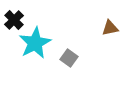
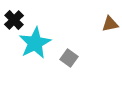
brown triangle: moved 4 px up
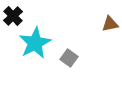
black cross: moved 1 px left, 4 px up
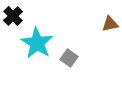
cyan star: moved 2 px right; rotated 12 degrees counterclockwise
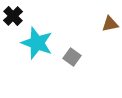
cyan star: rotated 12 degrees counterclockwise
gray square: moved 3 px right, 1 px up
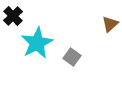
brown triangle: rotated 30 degrees counterclockwise
cyan star: rotated 24 degrees clockwise
